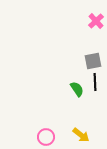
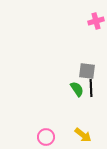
pink cross: rotated 28 degrees clockwise
gray square: moved 6 px left, 10 px down; rotated 18 degrees clockwise
black line: moved 4 px left, 6 px down
yellow arrow: moved 2 px right
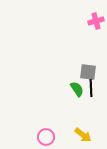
gray square: moved 1 px right, 1 px down
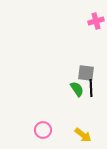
gray square: moved 2 px left, 1 px down
pink circle: moved 3 px left, 7 px up
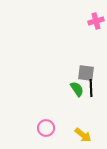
pink circle: moved 3 px right, 2 px up
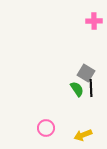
pink cross: moved 2 px left; rotated 14 degrees clockwise
gray square: rotated 24 degrees clockwise
yellow arrow: rotated 120 degrees clockwise
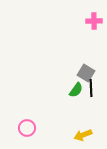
green semicircle: moved 1 px left, 1 px down; rotated 70 degrees clockwise
pink circle: moved 19 px left
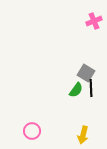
pink cross: rotated 21 degrees counterclockwise
pink circle: moved 5 px right, 3 px down
yellow arrow: rotated 54 degrees counterclockwise
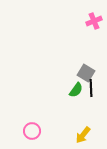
yellow arrow: rotated 24 degrees clockwise
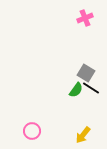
pink cross: moved 9 px left, 3 px up
black line: rotated 54 degrees counterclockwise
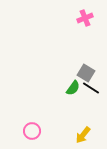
green semicircle: moved 3 px left, 2 px up
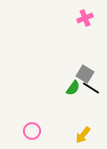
gray square: moved 1 px left, 1 px down
